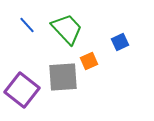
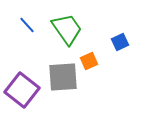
green trapezoid: rotated 8 degrees clockwise
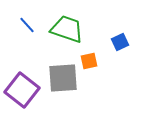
green trapezoid: rotated 36 degrees counterclockwise
orange square: rotated 12 degrees clockwise
gray square: moved 1 px down
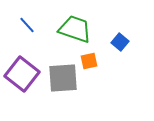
green trapezoid: moved 8 px right
blue square: rotated 24 degrees counterclockwise
purple square: moved 16 px up
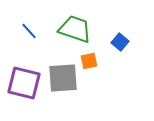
blue line: moved 2 px right, 6 px down
purple square: moved 2 px right, 9 px down; rotated 24 degrees counterclockwise
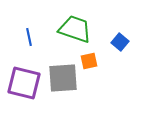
blue line: moved 6 px down; rotated 30 degrees clockwise
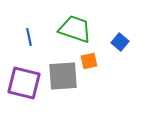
gray square: moved 2 px up
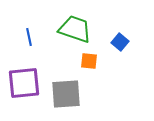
orange square: rotated 18 degrees clockwise
gray square: moved 3 px right, 18 px down
purple square: rotated 20 degrees counterclockwise
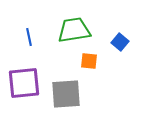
green trapezoid: moved 1 px left, 1 px down; rotated 28 degrees counterclockwise
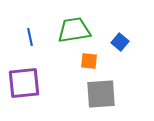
blue line: moved 1 px right
gray square: moved 35 px right
